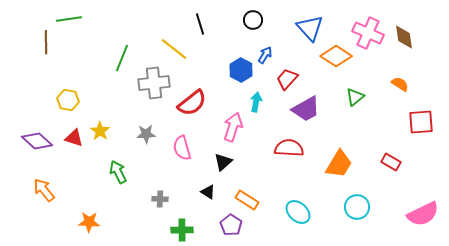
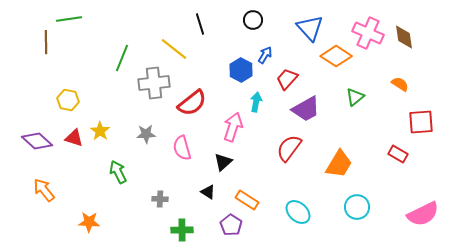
red semicircle at (289, 148): rotated 56 degrees counterclockwise
red rectangle at (391, 162): moved 7 px right, 8 px up
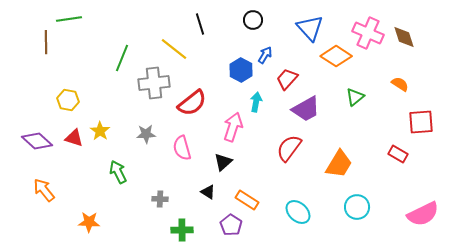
brown diamond at (404, 37): rotated 10 degrees counterclockwise
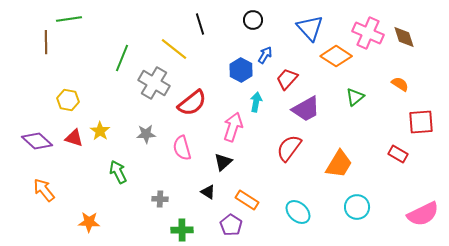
gray cross at (154, 83): rotated 36 degrees clockwise
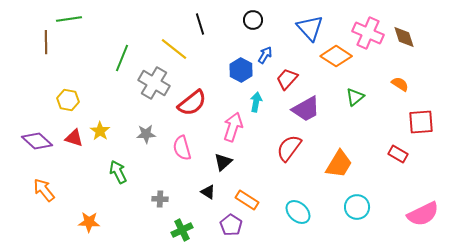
green cross at (182, 230): rotated 25 degrees counterclockwise
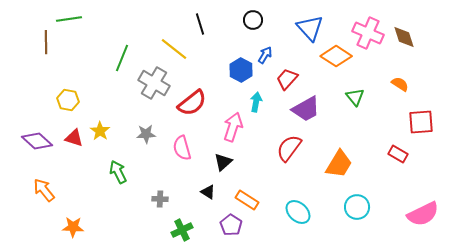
green triangle at (355, 97): rotated 30 degrees counterclockwise
orange star at (89, 222): moved 16 px left, 5 px down
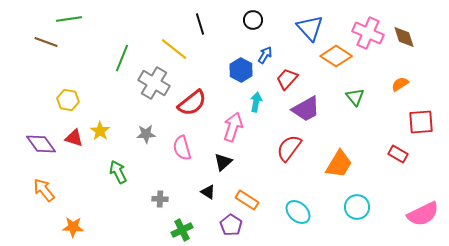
brown line at (46, 42): rotated 70 degrees counterclockwise
orange semicircle at (400, 84): rotated 66 degrees counterclockwise
purple diamond at (37, 141): moved 4 px right, 3 px down; rotated 12 degrees clockwise
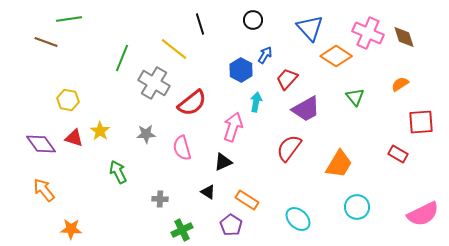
black triangle at (223, 162): rotated 18 degrees clockwise
cyan ellipse at (298, 212): moved 7 px down
orange star at (73, 227): moved 2 px left, 2 px down
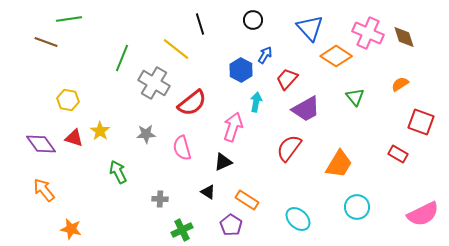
yellow line at (174, 49): moved 2 px right
red square at (421, 122): rotated 24 degrees clockwise
orange star at (71, 229): rotated 10 degrees clockwise
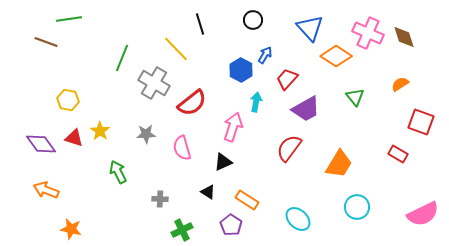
yellow line at (176, 49): rotated 8 degrees clockwise
orange arrow at (44, 190): moved 2 px right; rotated 30 degrees counterclockwise
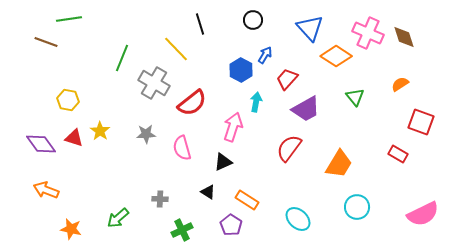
green arrow at (118, 172): moved 46 px down; rotated 105 degrees counterclockwise
